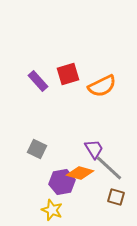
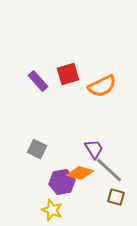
gray line: moved 2 px down
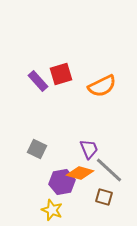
red square: moved 7 px left
purple trapezoid: moved 5 px left; rotated 10 degrees clockwise
brown square: moved 12 px left
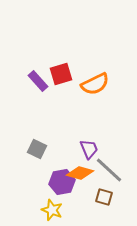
orange semicircle: moved 7 px left, 2 px up
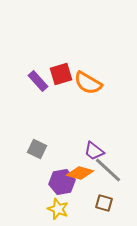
orange semicircle: moved 7 px left, 1 px up; rotated 56 degrees clockwise
purple trapezoid: moved 5 px right, 2 px down; rotated 150 degrees clockwise
gray line: moved 1 px left
brown square: moved 6 px down
yellow star: moved 6 px right, 1 px up
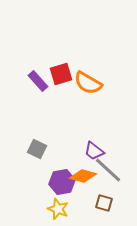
orange diamond: moved 3 px right, 3 px down
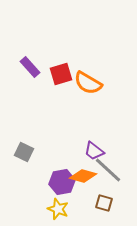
purple rectangle: moved 8 px left, 14 px up
gray square: moved 13 px left, 3 px down
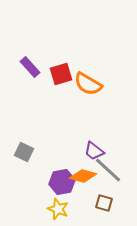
orange semicircle: moved 1 px down
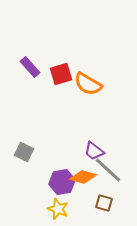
orange diamond: moved 1 px down
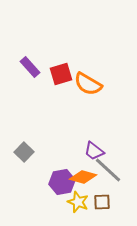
gray square: rotated 18 degrees clockwise
brown square: moved 2 px left, 1 px up; rotated 18 degrees counterclockwise
yellow star: moved 20 px right, 7 px up
